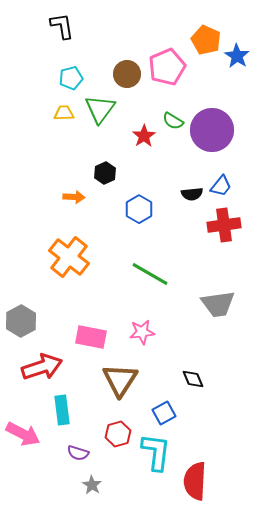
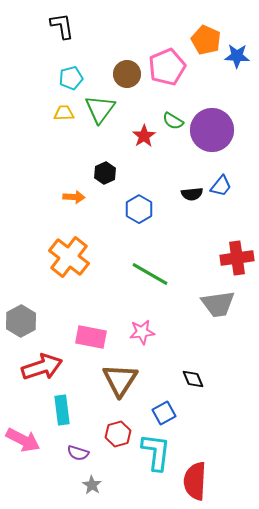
blue star: rotated 30 degrees counterclockwise
red cross: moved 13 px right, 33 px down
pink arrow: moved 6 px down
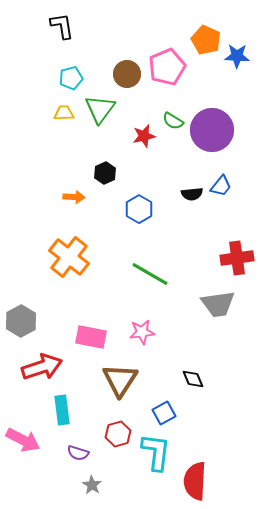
red star: rotated 20 degrees clockwise
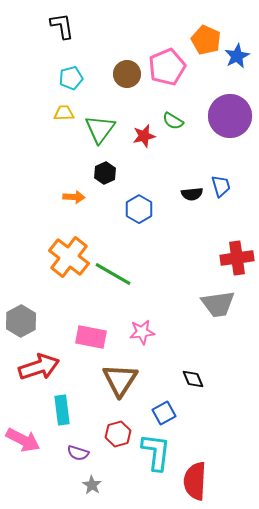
blue star: rotated 30 degrees counterclockwise
green triangle: moved 20 px down
purple circle: moved 18 px right, 14 px up
blue trapezoid: rotated 55 degrees counterclockwise
green line: moved 37 px left
red arrow: moved 3 px left
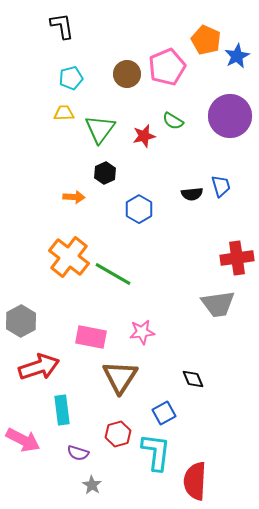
brown triangle: moved 3 px up
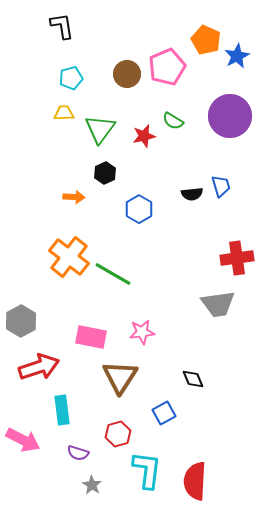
cyan L-shape: moved 9 px left, 18 px down
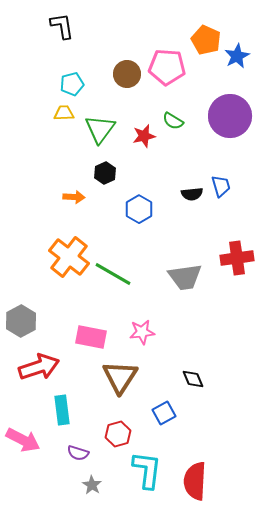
pink pentagon: rotated 27 degrees clockwise
cyan pentagon: moved 1 px right, 6 px down
gray trapezoid: moved 33 px left, 27 px up
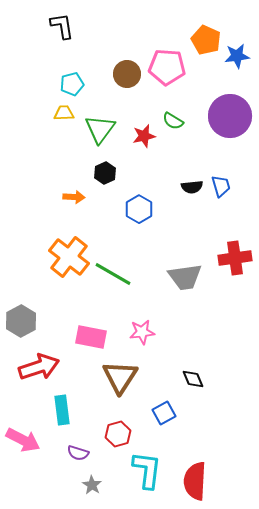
blue star: rotated 20 degrees clockwise
black semicircle: moved 7 px up
red cross: moved 2 px left
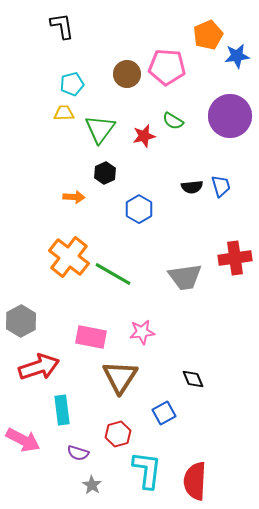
orange pentagon: moved 2 px right, 5 px up; rotated 24 degrees clockwise
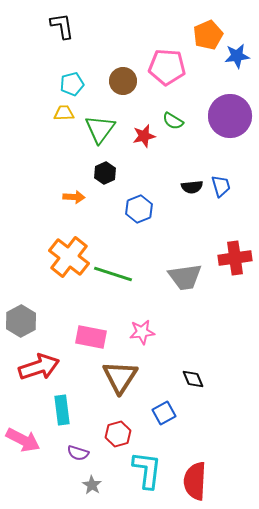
brown circle: moved 4 px left, 7 px down
blue hexagon: rotated 8 degrees clockwise
green line: rotated 12 degrees counterclockwise
